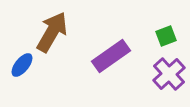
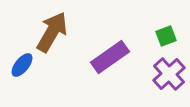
purple rectangle: moved 1 px left, 1 px down
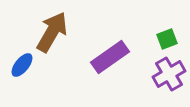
green square: moved 1 px right, 3 px down
purple cross: rotated 12 degrees clockwise
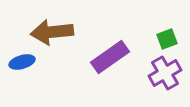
brown arrow: rotated 126 degrees counterclockwise
blue ellipse: moved 3 px up; rotated 35 degrees clockwise
purple cross: moved 4 px left, 1 px up
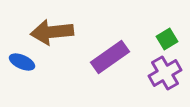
green square: rotated 10 degrees counterclockwise
blue ellipse: rotated 40 degrees clockwise
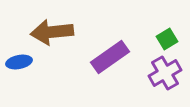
blue ellipse: moved 3 px left; rotated 35 degrees counterclockwise
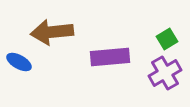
purple rectangle: rotated 30 degrees clockwise
blue ellipse: rotated 40 degrees clockwise
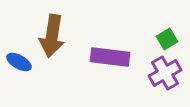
brown arrow: moved 4 px down; rotated 75 degrees counterclockwise
purple rectangle: rotated 12 degrees clockwise
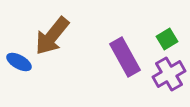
brown arrow: rotated 30 degrees clockwise
purple rectangle: moved 15 px right; rotated 54 degrees clockwise
purple cross: moved 4 px right, 1 px down
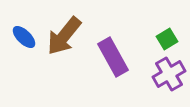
brown arrow: moved 12 px right
purple rectangle: moved 12 px left
blue ellipse: moved 5 px right, 25 px up; rotated 15 degrees clockwise
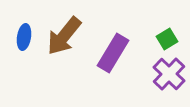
blue ellipse: rotated 55 degrees clockwise
purple rectangle: moved 4 px up; rotated 60 degrees clockwise
purple cross: rotated 16 degrees counterclockwise
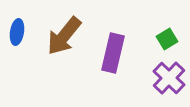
blue ellipse: moved 7 px left, 5 px up
purple rectangle: rotated 18 degrees counterclockwise
purple cross: moved 4 px down
